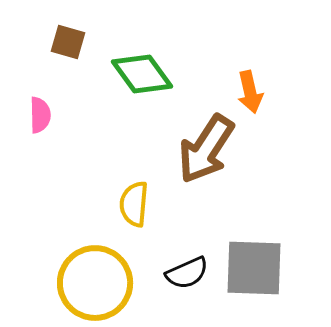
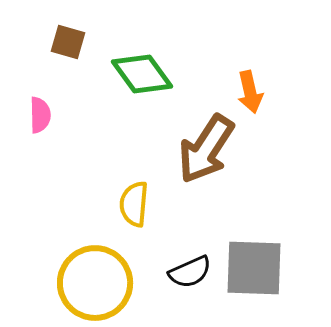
black semicircle: moved 3 px right, 1 px up
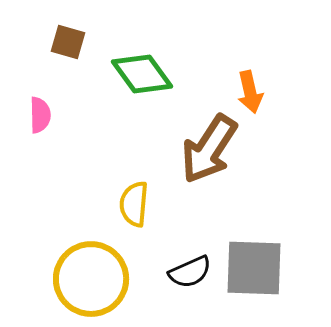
brown arrow: moved 3 px right
yellow circle: moved 4 px left, 4 px up
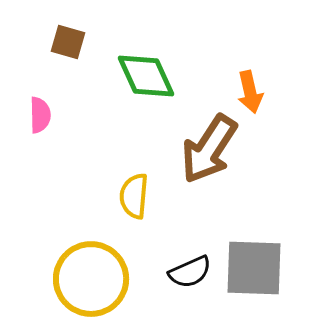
green diamond: moved 4 px right, 2 px down; rotated 12 degrees clockwise
yellow semicircle: moved 8 px up
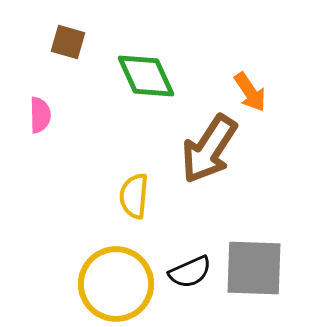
orange arrow: rotated 21 degrees counterclockwise
yellow circle: moved 25 px right, 5 px down
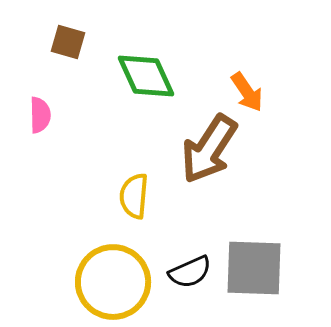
orange arrow: moved 3 px left
yellow circle: moved 3 px left, 2 px up
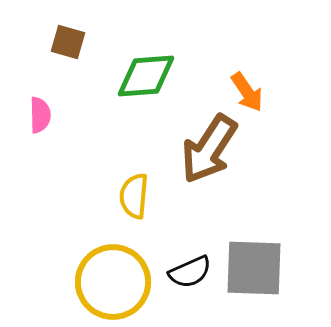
green diamond: rotated 70 degrees counterclockwise
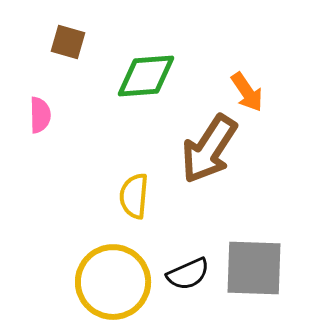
black semicircle: moved 2 px left, 2 px down
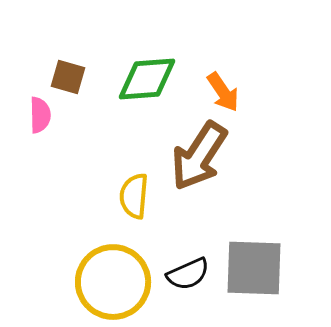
brown square: moved 35 px down
green diamond: moved 1 px right, 3 px down
orange arrow: moved 24 px left
brown arrow: moved 10 px left, 7 px down
